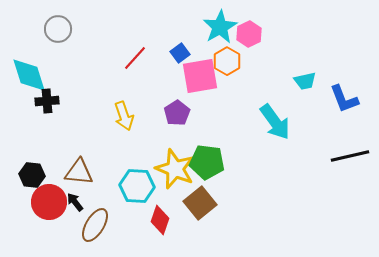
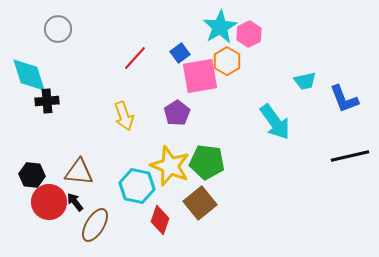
yellow star: moved 5 px left, 3 px up
cyan hexagon: rotated 8 degrees clockwise
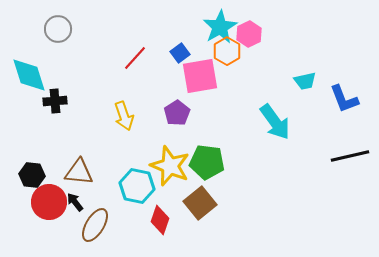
orange hexagon: moved 10 px up
black cross: moved 8 px right
